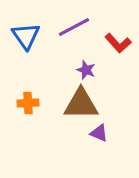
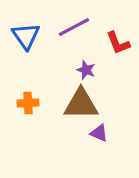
red L-shape: rotated 20 degrees clockwise
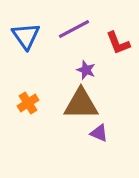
purple line: moved 2 px down
orange cross: rotated 30 degrees counterclockwise
